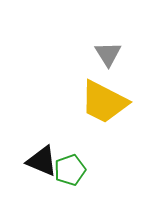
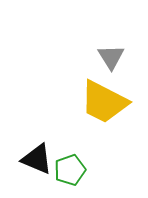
gray triangle: moved 3 px right, 3 px down
black triangle: moved 5 px left, 2 px up
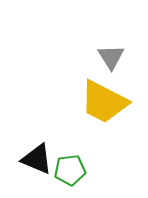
green pentagon: rotated 12 degrees clockwise
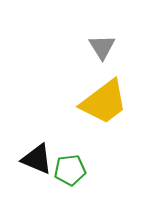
gray triangle: moved 9 px left, 10 px up
yellow trapezoid: rotated 64 degrees counterclockwise
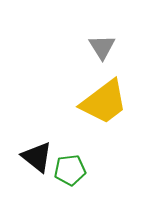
black triangle: moved 2 px up; rotated 16 degrees clockwise
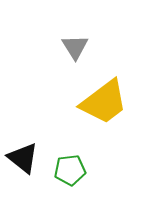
gray triangle: moved 27 px left
black triangle: moved 14 px left, 1 px down
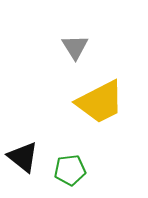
yellow trapezoid: moved 4 px left; rotated 10 degrees clockwise
black triangle: moved 1 px up
